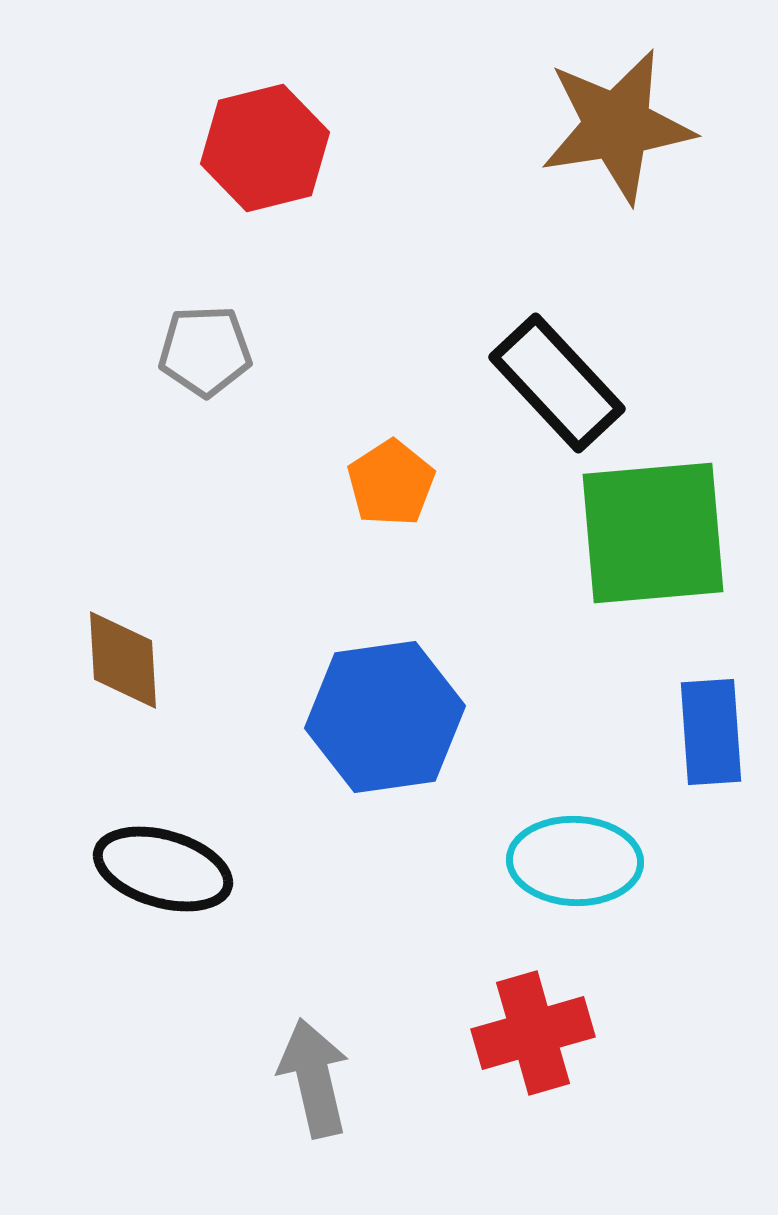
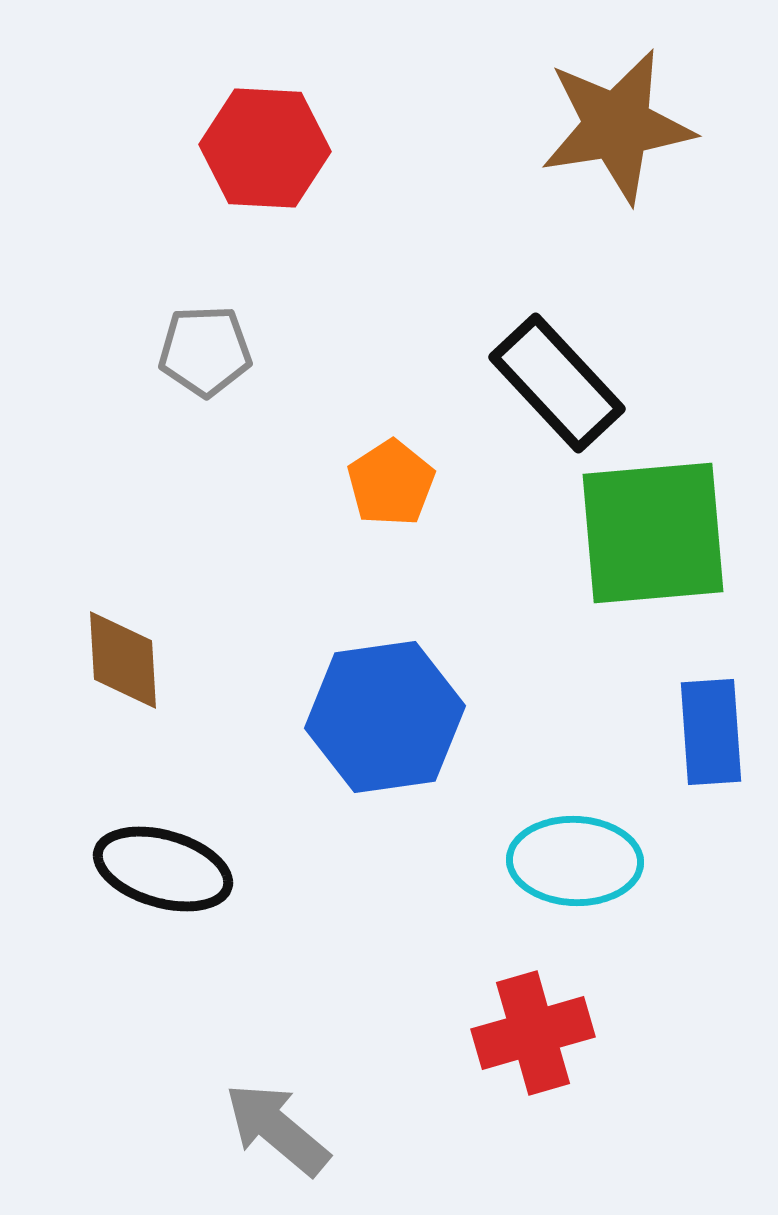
red hexagon: rotated 17 degrees clockwise
gray arrow: moved 37 px left, 51 px down; rotated 37 degrees counterclockwise
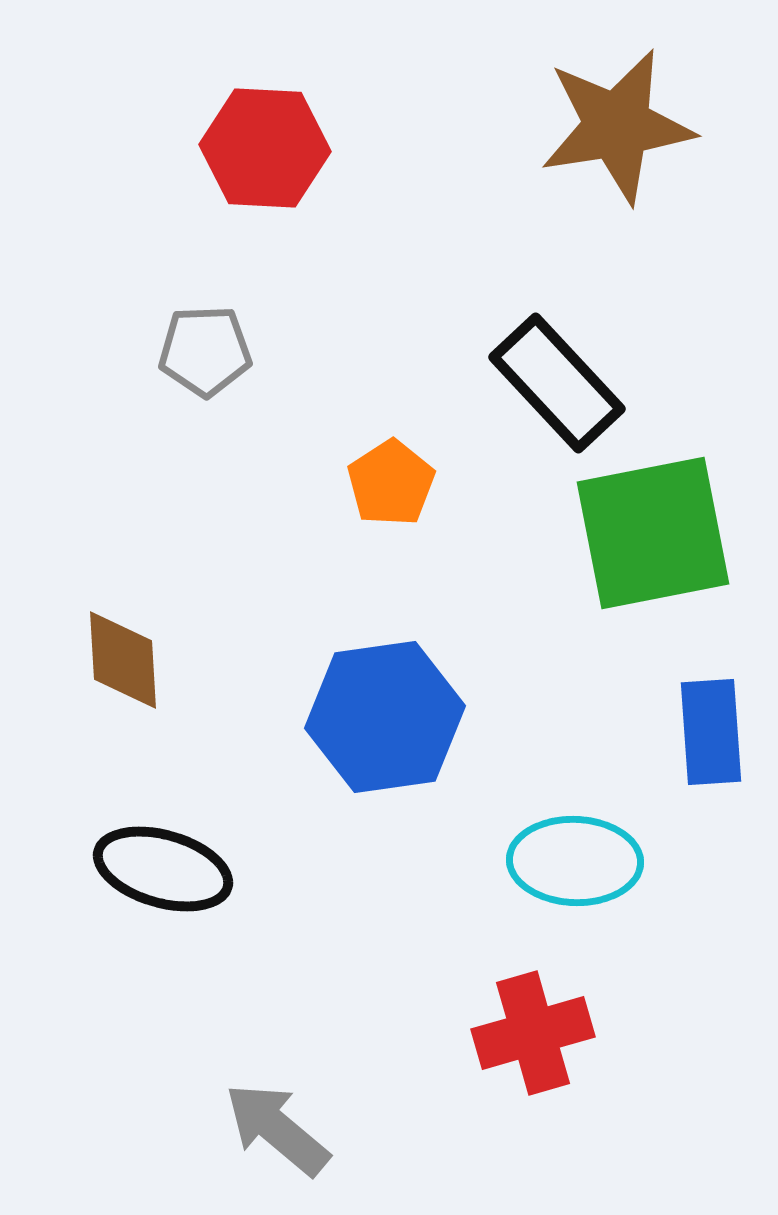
green square: rotated 6 degrees counterclockwise
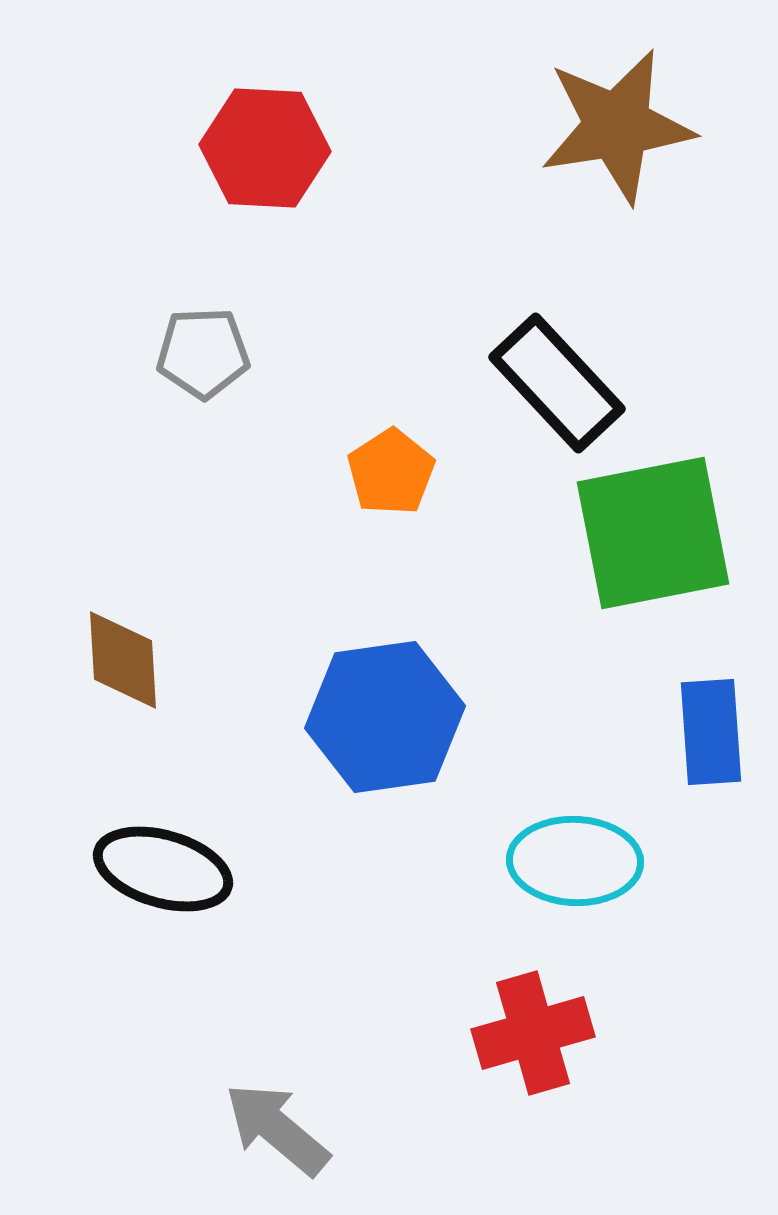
gray pentagon: moved 2 px left, 2 px down
orange pentagon: moved 11 px up
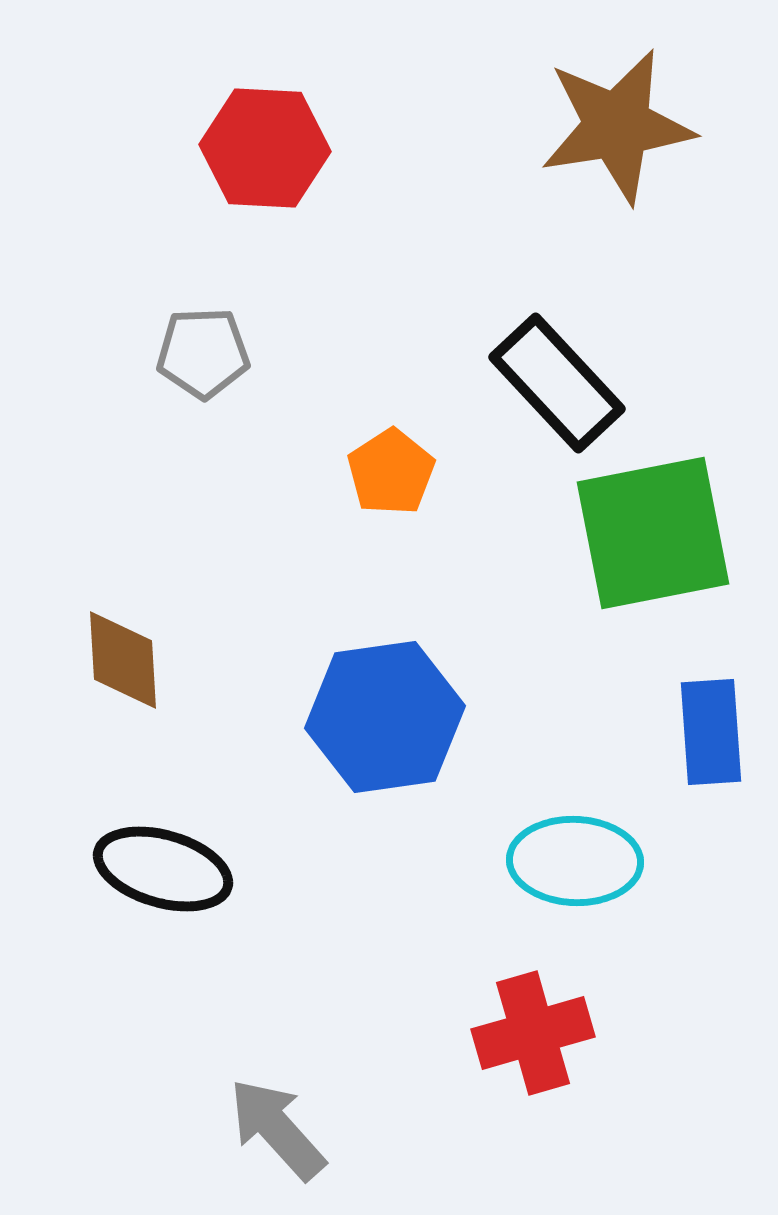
gray arrow: rotated 8 degrees clockwise
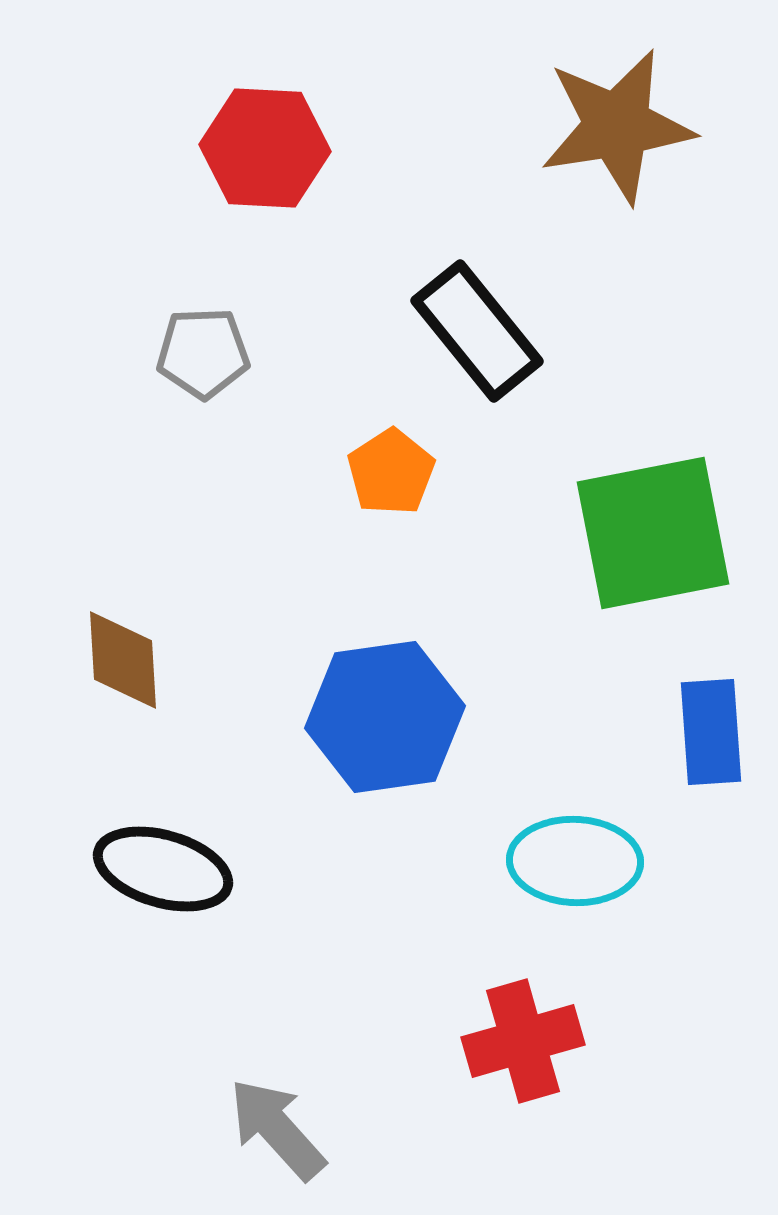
black rectangle: moved 80 px left, 52 px up; rotated 4 degrees clockwise
red cross: moved 10 px left, 8 px down
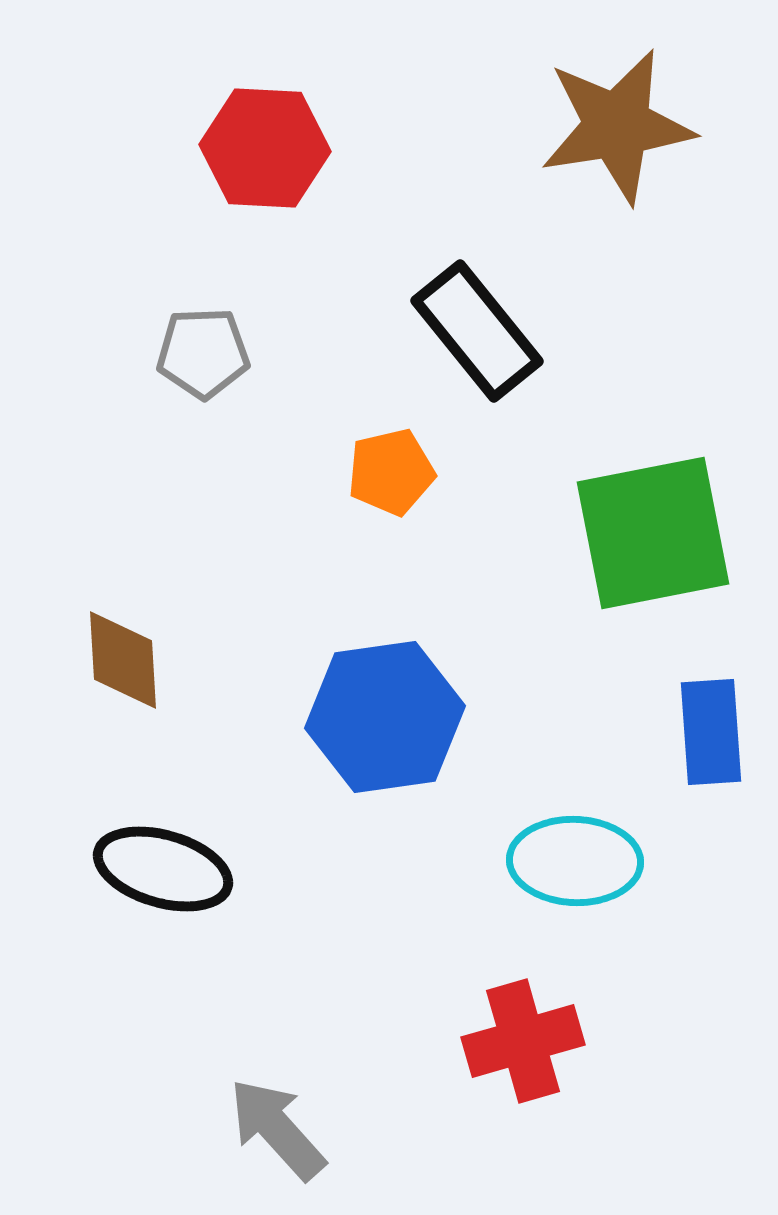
orange pentagon: rotated 20 degrees clockwise
